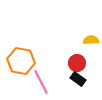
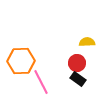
yellow semicircle: moved 4 px left, 2 px down
orange hexagon: rotated 12 degrees counterclockwise
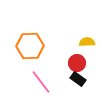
orange hexagon: moved 9 px right, 15 px up
pink line: rotated 10 degrees counterclockwise
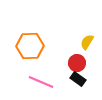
yellow semicircle: rotated 56 degrees counterclockwise
pink line: rotated 30 degrees counterclockwise
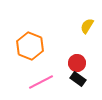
yellow semicircle: moved 16 px up
orange hexagon: rotated 24 degrees clockwise
pink line: rotated 50 degrees counterclockwise
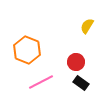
orange hexagon: moved 3 px left, 4 px down
red circle: moved 1 px left, 1 px up
black rectangle: moved 3 px right, 4 px down
